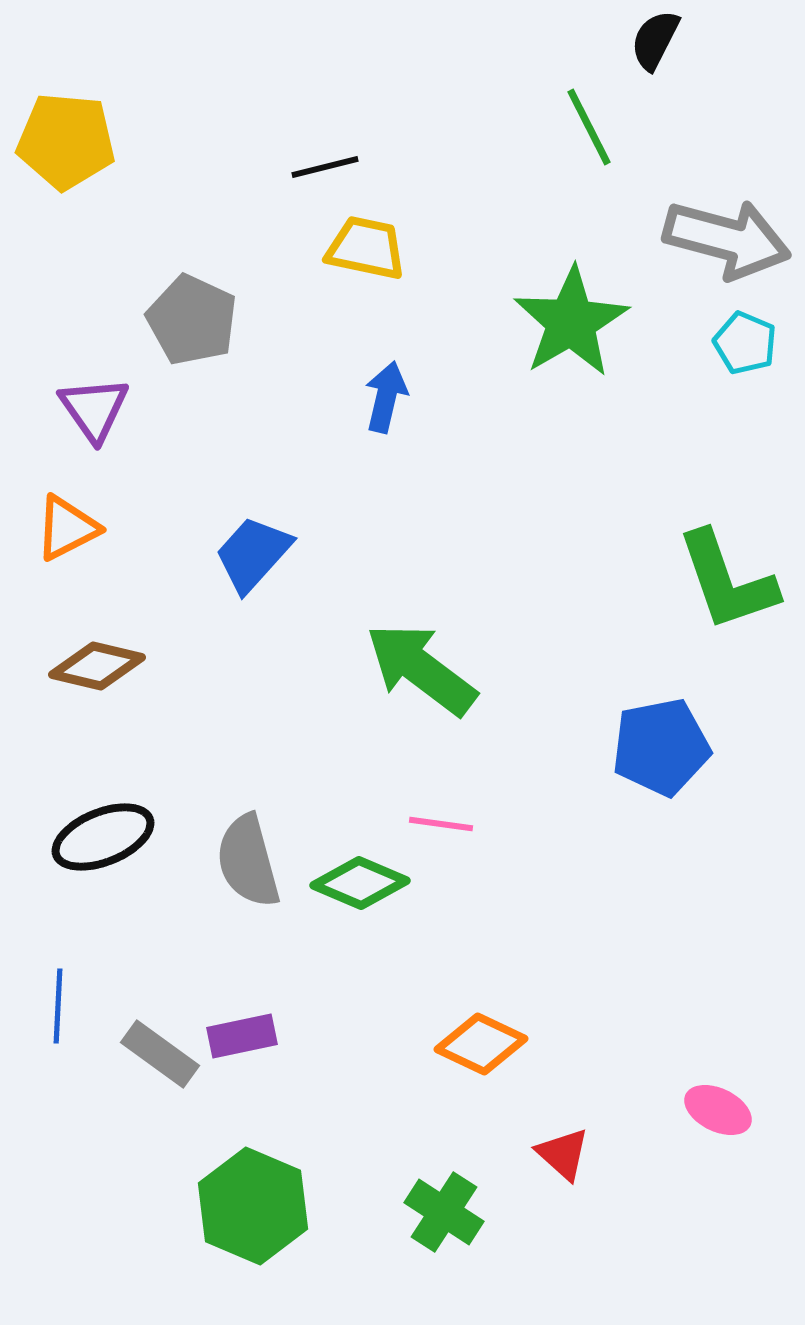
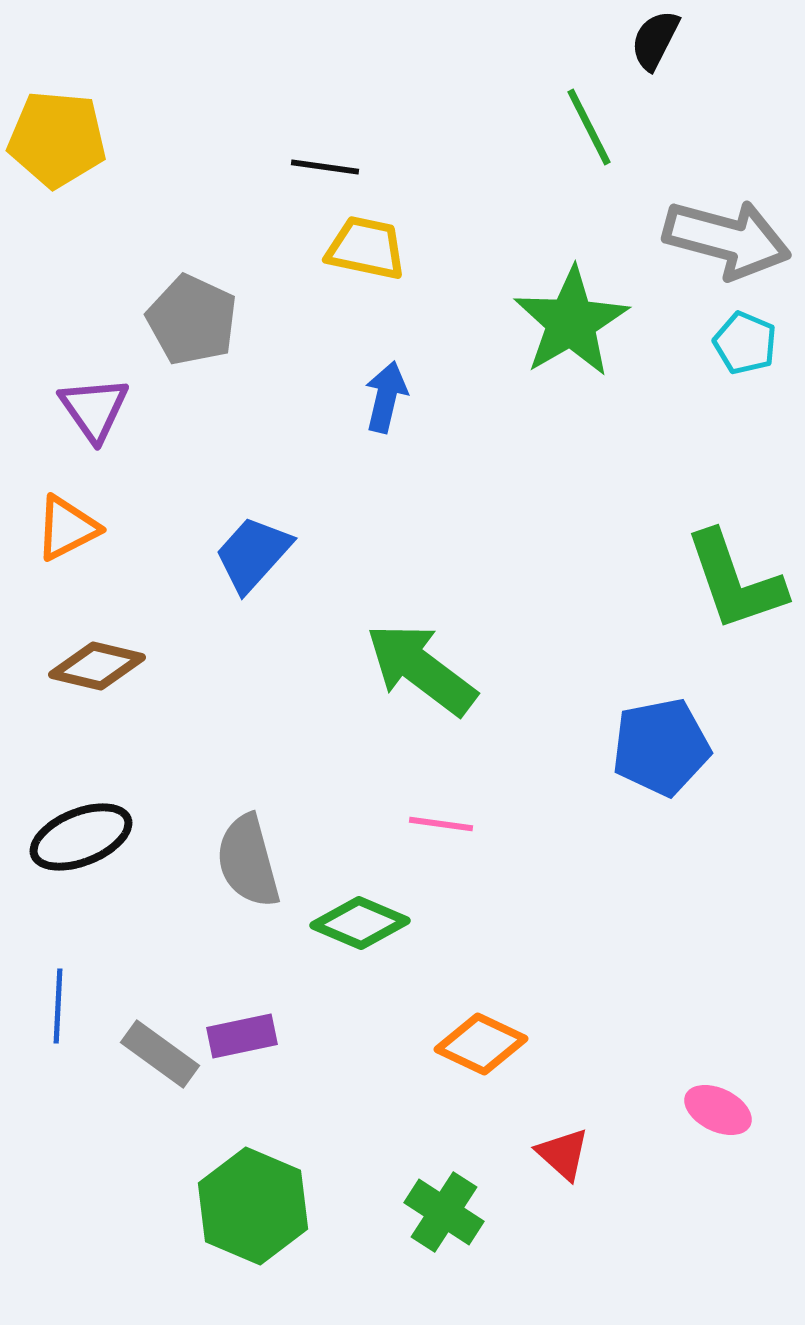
yellow pentagon: moved 9 px left, 2 px up
black line: rotated 22 degrees clockwise
green L-shape: moved 8 px right
black ellipse: moved 22 px left
green diamond: moved 40 px down
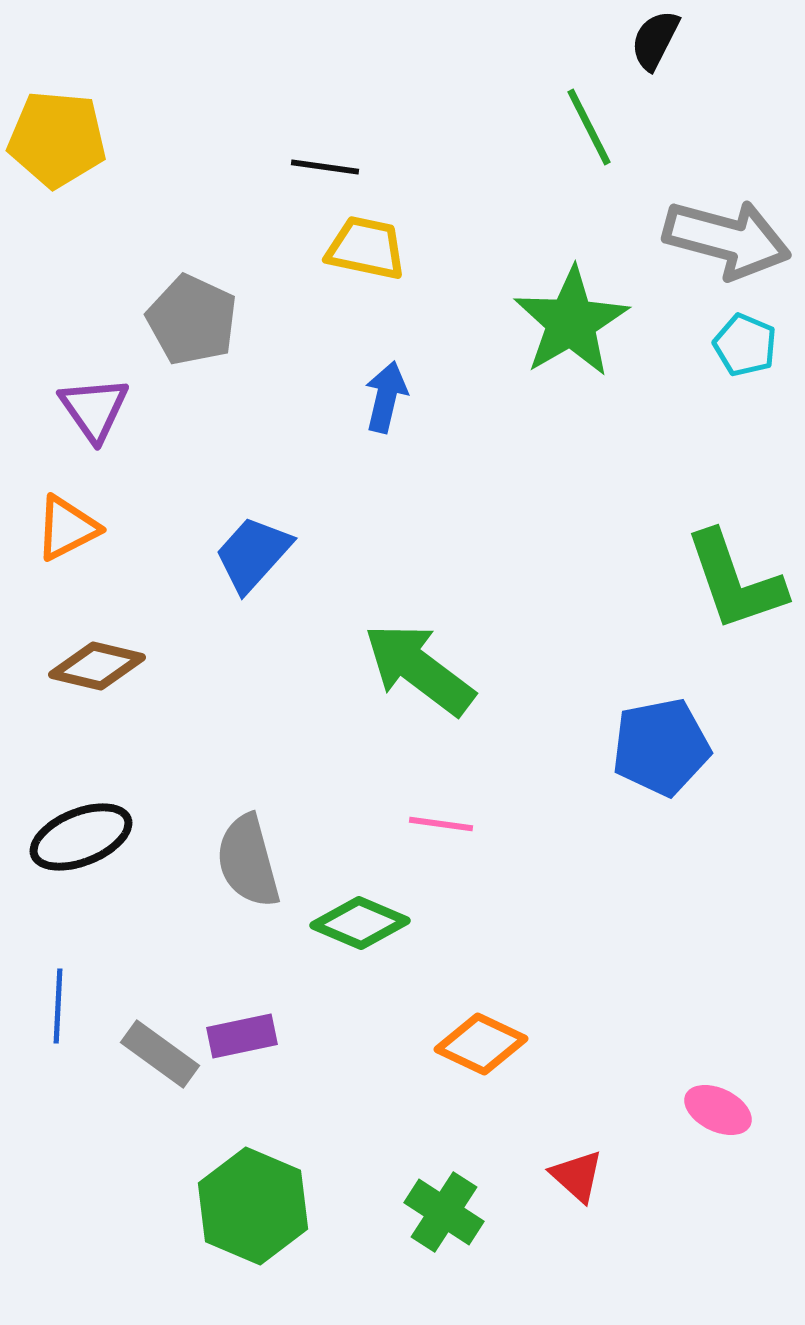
cyan pentagon: moved 2 px down
green arrow: moved 2 px left
red triangle: moved 14 px right, 22 px down
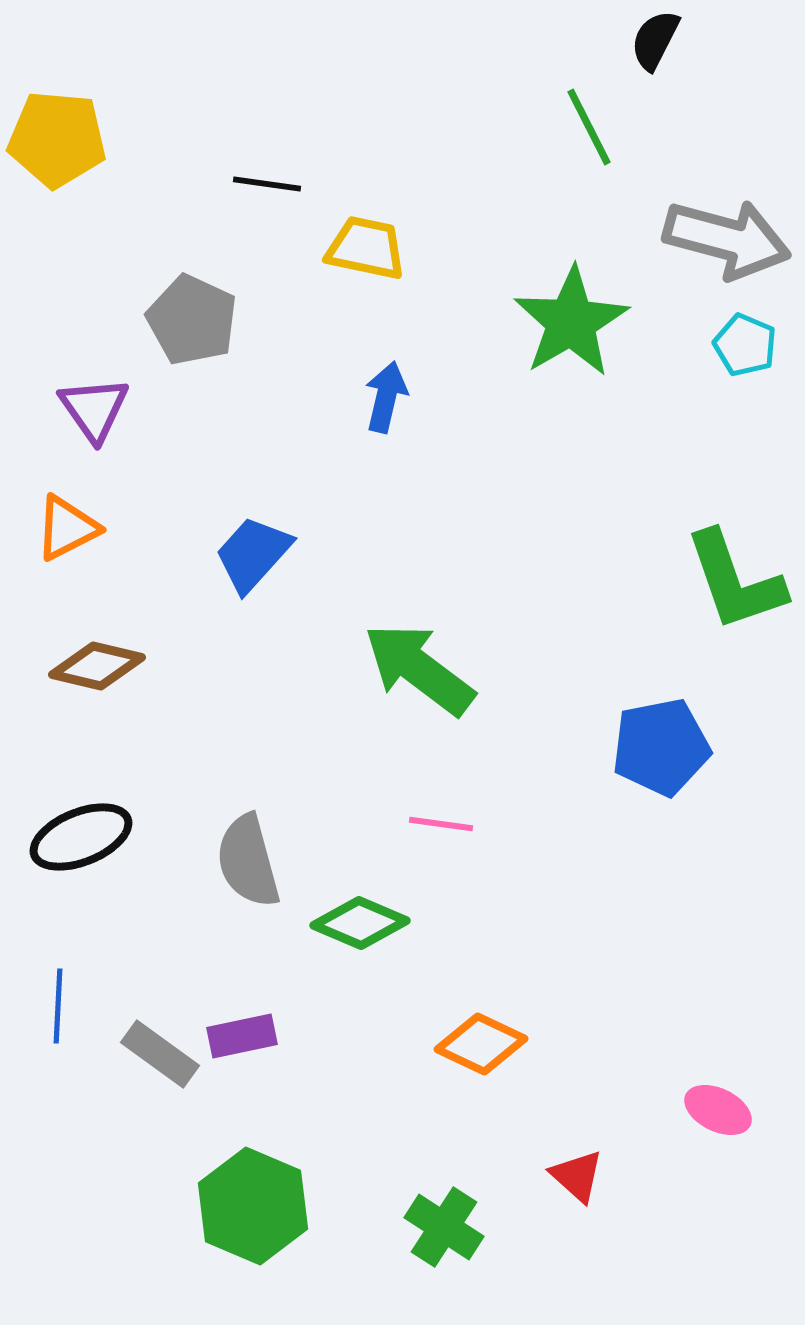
black line: moved 58 px left, 17 px down
green cross: moved 15 px down
